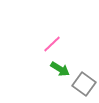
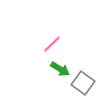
gray square: moved 1 px left, 1 px up
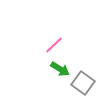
pink line: moved 2 px right, 1 px down
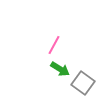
pink line: rotated 18 degrees counterclockwise
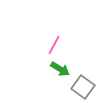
gray square: moved 4 px down
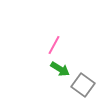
gray square: moved 2 px up
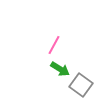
gray square: moved 2 px left
